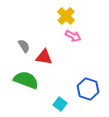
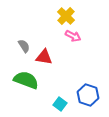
blue hexagon: moved 6 px down
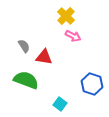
blue hexagon: moved 4 px right, 11 px up
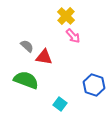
pink arrow: rotated 21 degrees clockwise
gray semicircle: moved 3 px right; rotated 16 degrees counterclockwise
blue hexagon: moved 2 px right, 1 px down
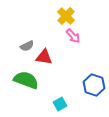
gray semicircle: rotated 112 degrees clockwise
cyan square: rotated 24 degrees clockwise
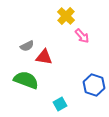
pink arrow: moved 9 px right
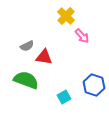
cyan square: moved 4 px right, 7 px up
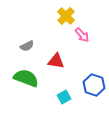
pink arrow: moved 1 px up
red triangle: moved 12 px right, 4 px down
green semicircle: moved 2 px up
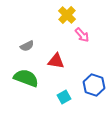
yellow cross: moved 1 px right, 1 px up
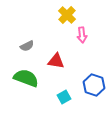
pink arrow: rotated 35 degrees clockwise
